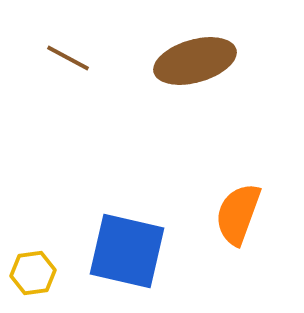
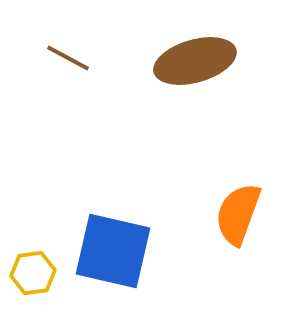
blue square: moved 14 px left
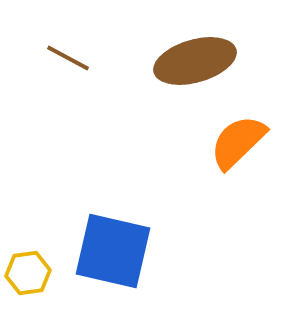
orange semicircle: moved 72 px up; rotated 26 degrees clockwise
yellow hexagon: moved 5 px left
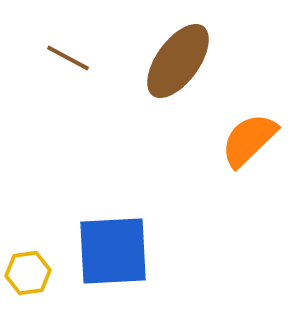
brown ellipse: moved 17 px left; rotated 38 degrees counterclockwise
orange semicircle: moved 11 px right, 2 px up
blue square: rotated 16 degrees counterclockwise
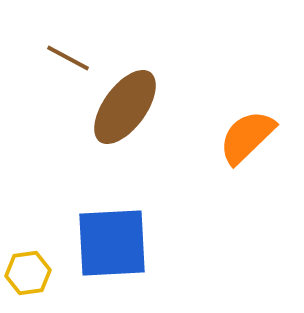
brown ellipse: moved 53 px left, 46 px down
orange semicircle: moved 2 px left, 3 px up
blue square: moved 1 px left, 8 px up
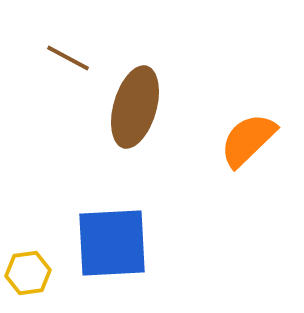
brown ellipse: moved 10 px right; rotated 20 degrees counterclockwise
orange semicircle: moved 1 px right, 3 px down
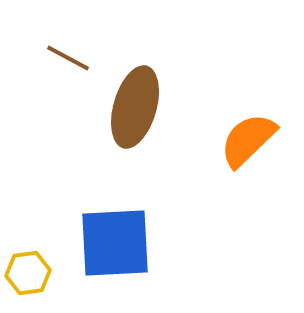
blue square: moved 3 px right
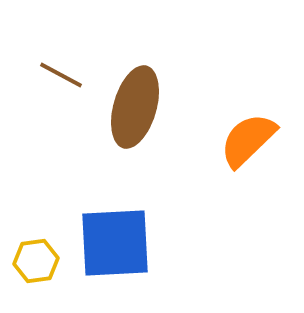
brown line: moved 7 px left, 17 px down
yellow hexagon: moved 8 px right, 12 px up
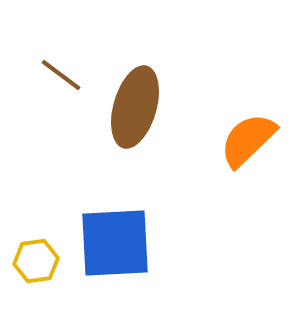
brown line: rotated 9 degrees clockwise
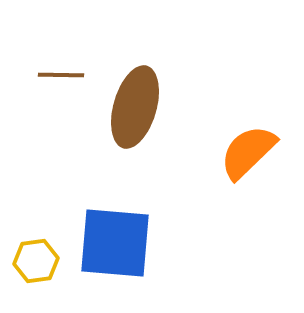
brown line: rotated 36 degrees counterclockwise
orange semicircle: moved 12 px down
blue square: rotated 8 degrees clockwise
